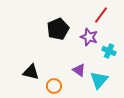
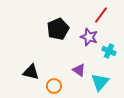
cyan triangle: moved 1 px right, 2 px down
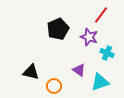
cyan cross: moved 2 px left, 2 px down
cyan triangle: rotated 30 degrees clockwise
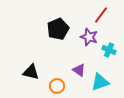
cyan cross: moved 2 px right, 3 px up
orange circle: moved 3 px right
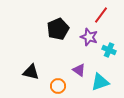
orange circle: moved 1 px right
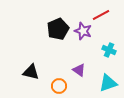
red line: rotated 24 degrees clockwise
purple star: moved 6 px left, 6 px up
cyan triangle: moved 8 px right, 1 px down
orange circle: moved 1 px right
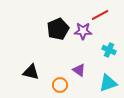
red line: moved 1 px left
purple star: rotated 18 degrees counterclockwise
orange circle: moved 1 px right, 1 px up
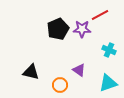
purple star: moved 1 px left, 2 px up
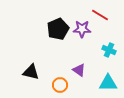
red line: rotated 60 degrees clockwise
cyan triangle: rotated 18 degrees clockwise
